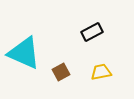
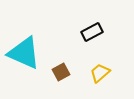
yellow trapezoid: moved 1 px left, 1 px down; rotated 30 degrees counterclockwise
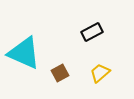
brown square: moved 1 px left, 1 px down
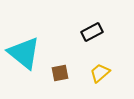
cyan triangle: rotated 15 degrees clockwise
brown square: rotated 18 degrees clockwise
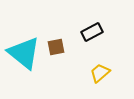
brown square: moved 4 px left, 26 px up
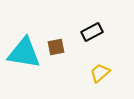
cyan triangle: rotated 30 degrees counterclockwise
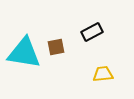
yellow trapezoid: moved 3 px right, 1 px down; rotated 35 degrees clockwise
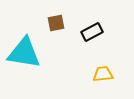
brown square: moved 24 px up
